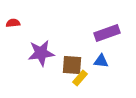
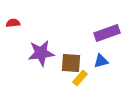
blue triangle: rotated 21 degrees counterclockwise
brown square: moved 1 px left, 2 px up
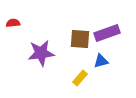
brown square: moved 9 px right, 24 px up
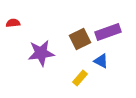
purple rectangle: moved 1 px right, 1 px up
brown square: rotated 30 degrees counterclockwise
blue triangle: rotated 42 degrees clockwise
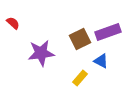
red semicircle: rotated 48 degrees clockwise
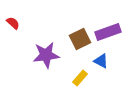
purple star: moved 5 px right, 2 px down
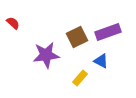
brown square: moved 3 px left, 2 px up
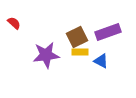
red semicircle: moved 1 px right
yellow rectangle: moved 26 px up; rotated 49 degrees clockwise
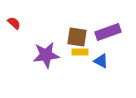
brown square: rotated 35 degrees clockwise
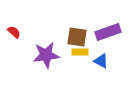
red semicircle: moved 9 px down
